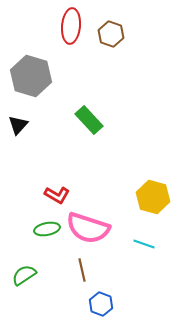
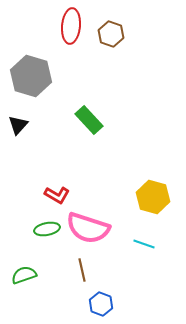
green semicircle: rotated 15 degrees clockwise
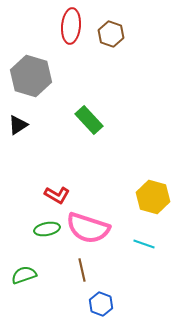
black triangle: rotated 15 degrees clockwise
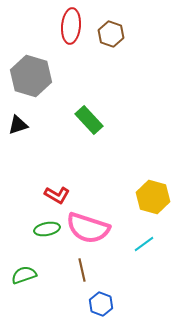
black triangle: rotated 15 degrees clockwise
cyan line: rotated 55 degrees counterclockwise
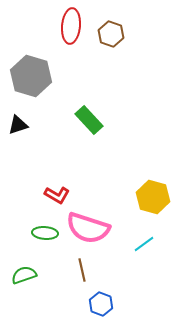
green ellipse: moved 2 px left, 4 px down; rotated 15 degrees clockwise
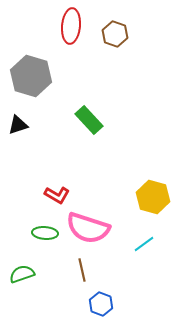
brown hexagon: moved 4 px right
green semicircle: moved 2 px left, 1 px up
